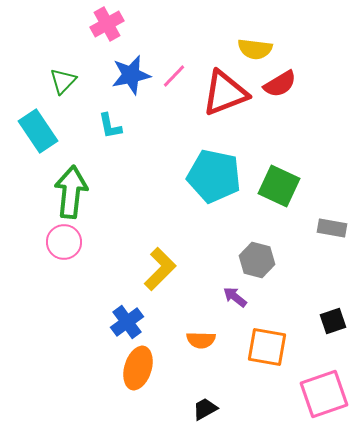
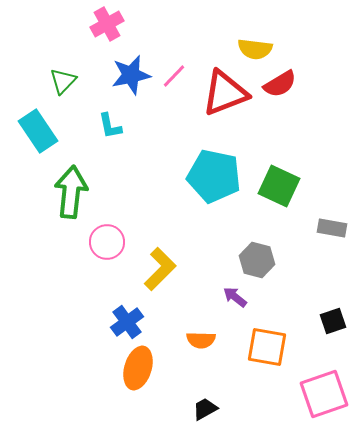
pink circle: moved 43 px right
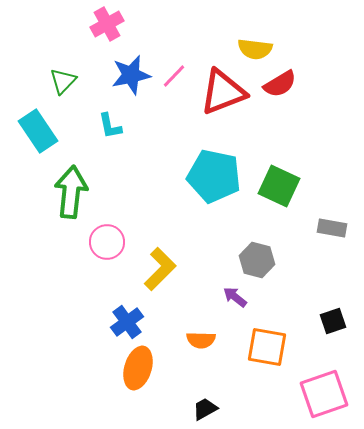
red triangle: moved 2 px left, 1 px up
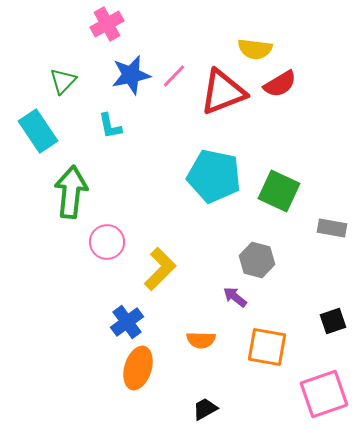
green square: moved 5 px down
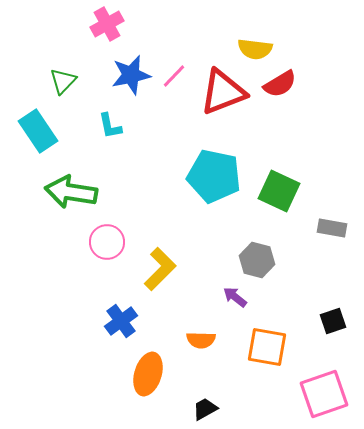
green arrow: rotated 87 degrees counterclockwise
blue cross: moved 6 px left, 1 px up
orange ellipse: moved 10 px right, 6 px down
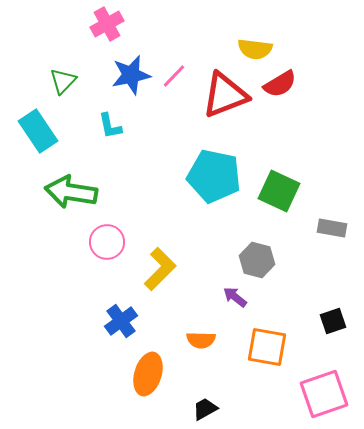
red triangle: moved 2 px right, 3 px down
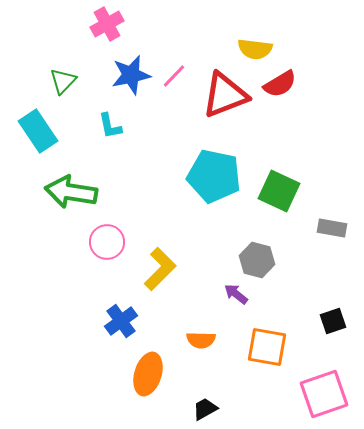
purple arrow: moved 1 px right, 3 px up
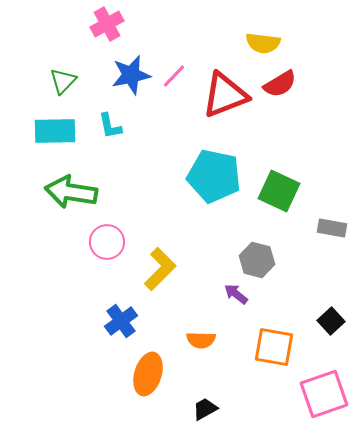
yellow semicircle: moved 8 px right, 6 px up
cyan rectangle: moved 17 px right; rotated 57 degrees counterclockwise
black square: moved 2 px left; rotated 24 degrees counterclockwise
orange square: moved 7 px right
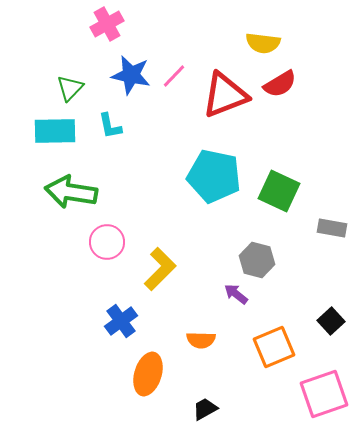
blue star: rotated 24 degrees clockwise
green triangle: moved 7 px right, 7 px down
orange square: rotated 33 degrees counterclockwise
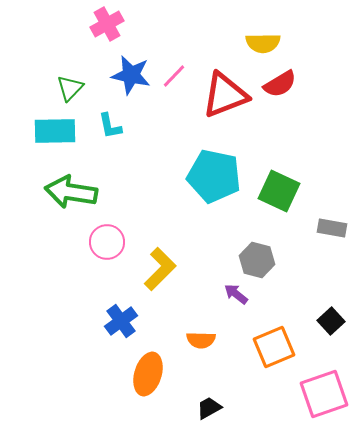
yellow semicircle: rotated 8 degrees counterclockwise
black trapezoid: moved 4 px right, 1 px up
